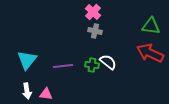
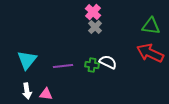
gray cross: moved 4 px up; rotated 32 degrees clockwise
white semicircle: rotated 12 degrees counterclockwise
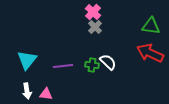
white semicircle: rotated 18 degrees clockwise
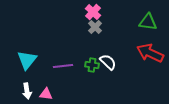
green triangle: moved 3 px left, 4 px up
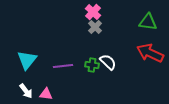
white arrow: moved 1 px left; rotated 28 degrees counterclockwise
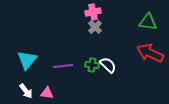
pink cross: rotated 35 degrees clockwise
white semicircle: moved 3 px down
pink triangle: moved 1 px right, 1 px up
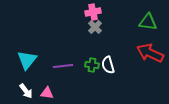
white semicircle: rotated 150 degrees counterclockwise
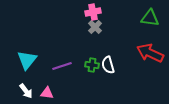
green triangle: moved 2 px right, 4 px up
purple line: moved 1 px left; rotated 12 degrees counterclockwise
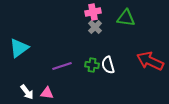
green triangle: moved 24 px left
red arrow: moved 8 px down
cyan triangle: moved 8 px left, 12 px up; rotated 15 degrees clockwise
white arrow: moved 1 px right, 1 px down
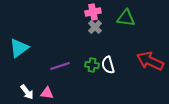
purple line: moved 2 px left
